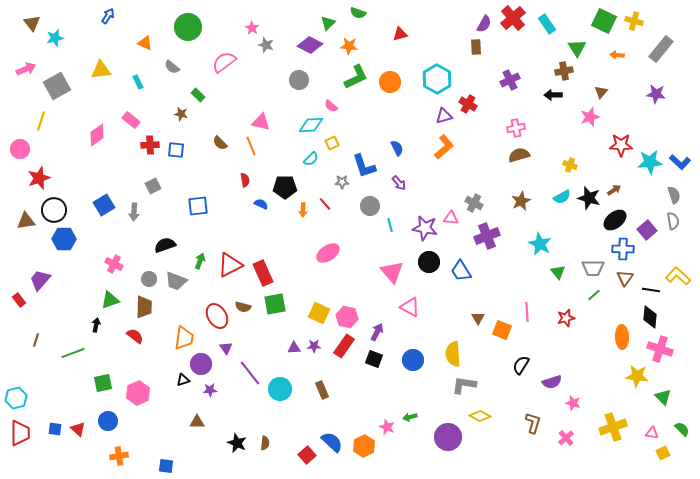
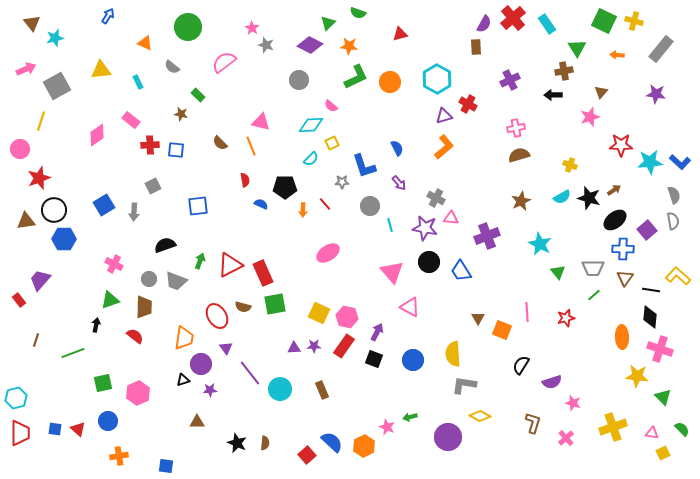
gray cross at (474, 203): moved 38 px left, 5 px up
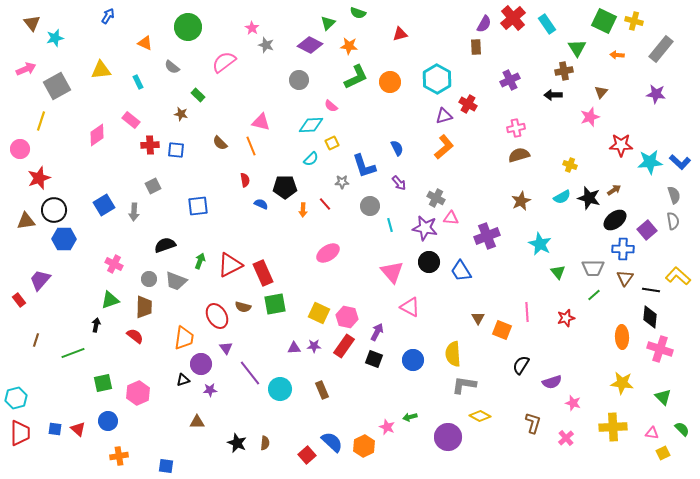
yellow star at (637, 376): moved 15 px left, 7 px down
yellow cross at (613, 427): rotated 16 degrees clockwise
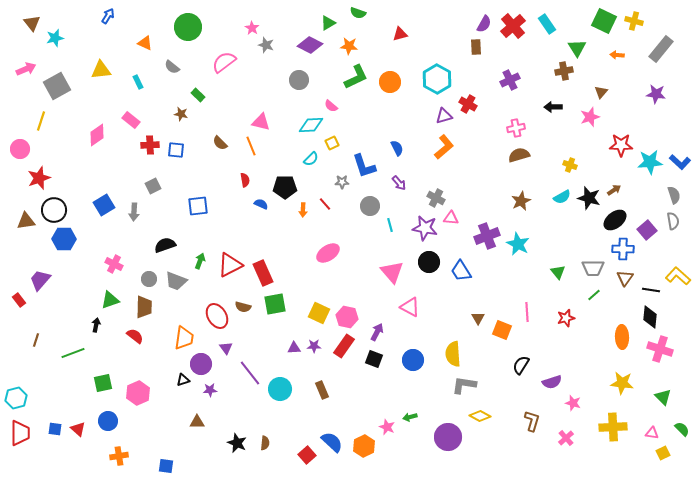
red cross at (513, 18): moved 8 px down
green triangle at (328, 23): rotated 14 degrees clockwise
black arrow at (553, 95): moved 12 px down
cyan star at (540, 244): moved 22 px left
brown L-shape at (533, 423): moved 1 px left, 2 px up
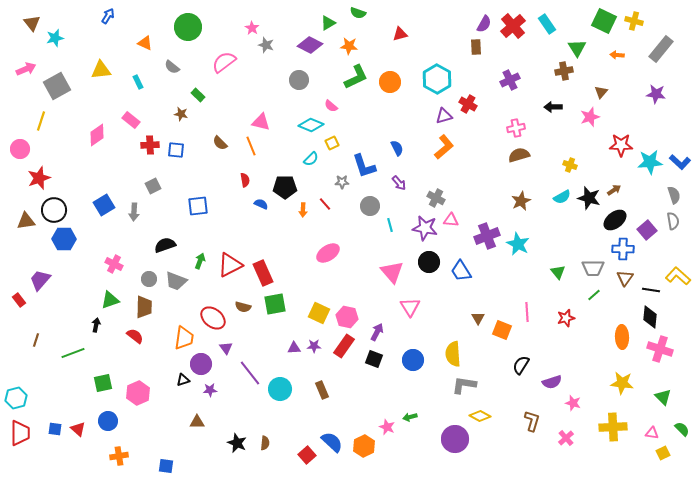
cyan diamond at (311, 125): rotated 25 degrees clockwise
pink triangle at (451, 218): moved 2 px down
pink triangle at (410, 307): rotated 30 degrees clockwise
red ellipse at (217, 316): moved 4 px left, 2 px down; rotated 20 degrees counterclockwise
purple circle at (448, 437): moved 7 px right, 2 px down
